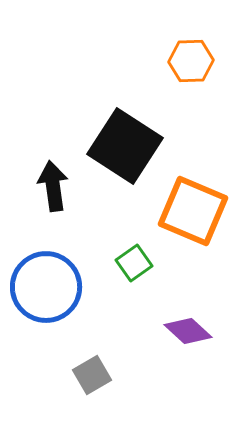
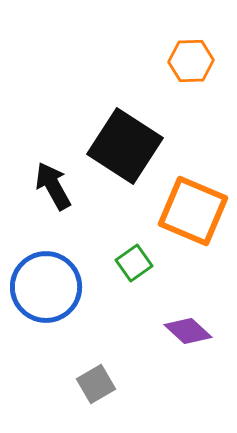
black arrow: rotated 21 degrees counterclockwise
gray square: moved 4 px right, 9 px down
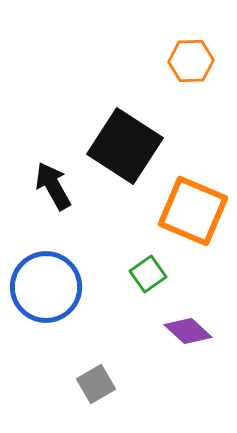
green square: moved 14 px right, 11 px down
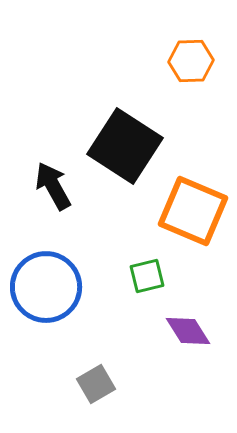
green square: moved 1 px left, 2 px down; rotated 21 degrees clockwise
purple diamond: rotated 15 degrees clockwise
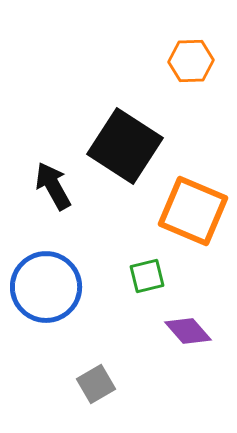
purple diamond: rotated 9 degrees counterclockwise
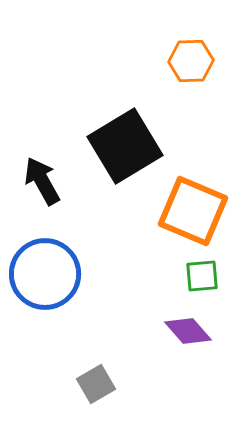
black square: rotated 26 degrees clockwise
black arrow: moved 11 px left, 5 px up
green square: moved 55 px right; rotated 9 degrees clockwise
blue circle: moved 1 px left, 13 px up
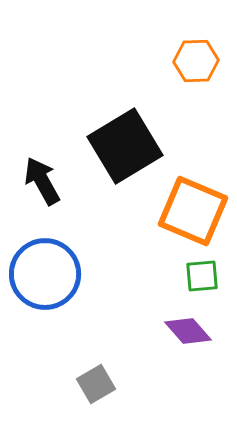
orange hexagon: moved 5 px right
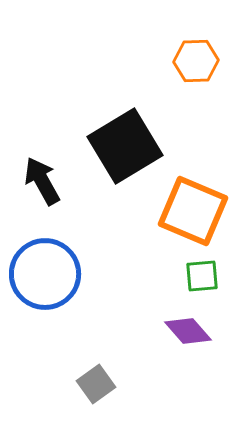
gray square: rotated 6 degrees counterclockwise
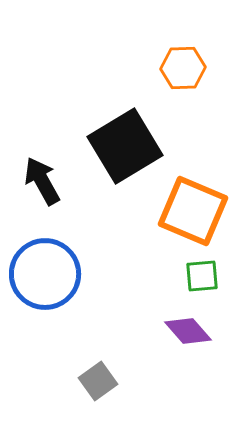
orange hexagon: moved 13 px left, 7 px down
gray square: moved 2 px right, 3 px up
